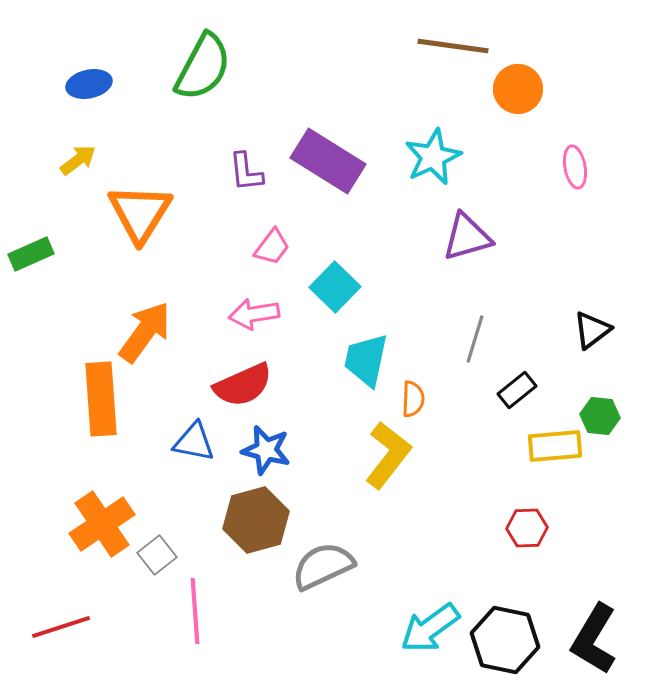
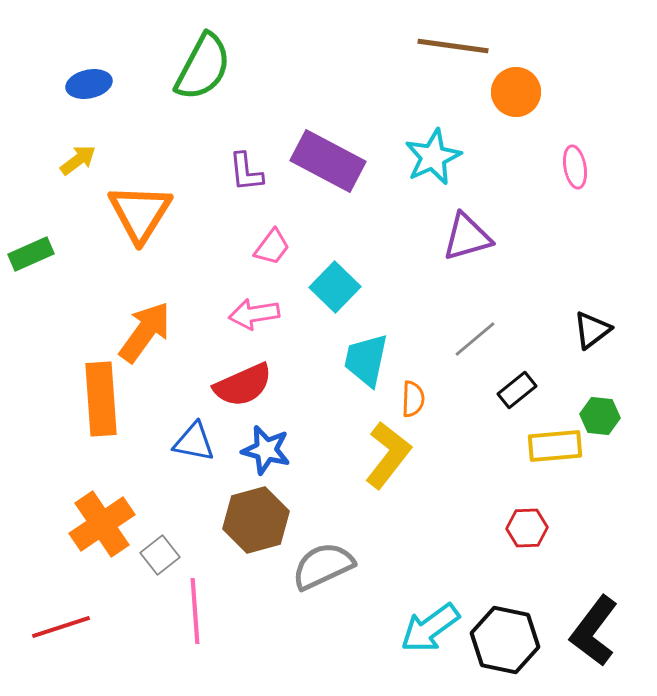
orange circle: moved 2 px left, 3 px down
purple rectangle: rotated 4 degrees counterclockwise
gray line: rotated 33 degrees clockwise
gray square: moved 3 px right
black L-shape: moved 8 px up; rotated 6 degrees clockwise
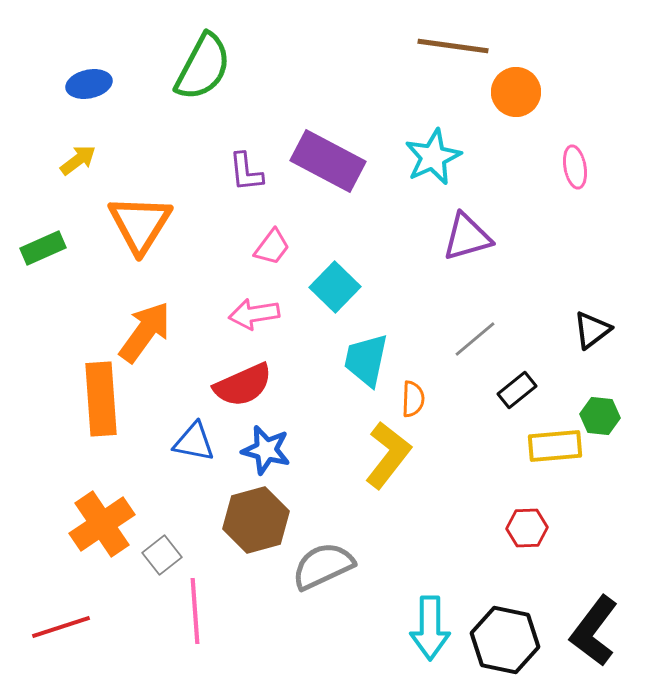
orange triangle: moved 11 px down
green rectangle: moved 12 px right, 6 px up
gray square: moved 2 px right
cyan arrow: rotated 54 degrees counterclockwise
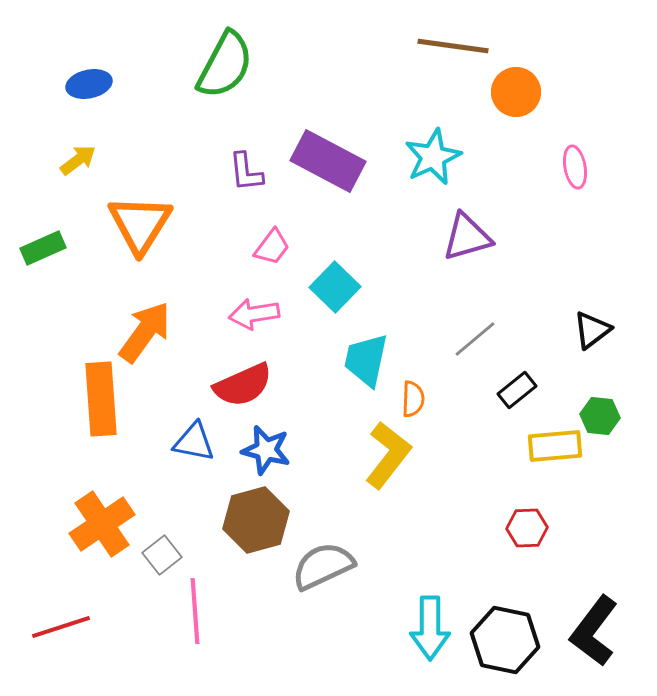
green semicircle: moved 22 px right, 2 px up
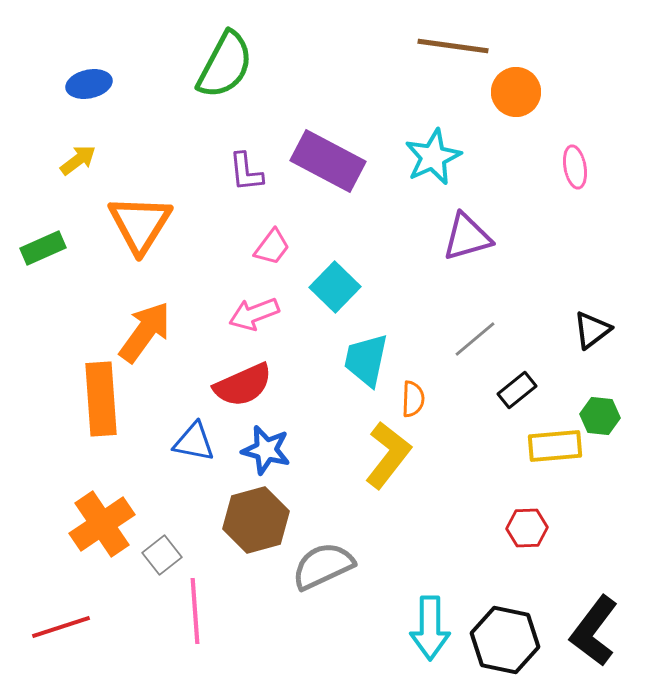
pink arrow: rotated 12 degrees counterclockwise
